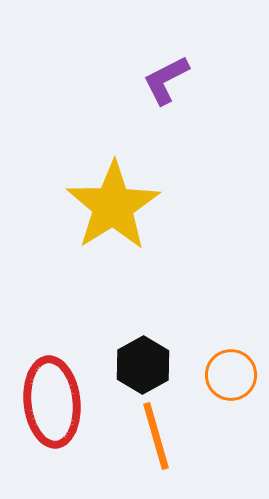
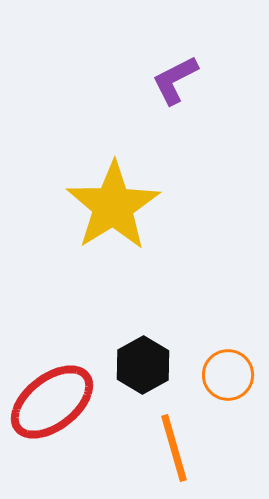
purple L-shape: moved 9 px right
orange circle: moved 3 px left
red ellipse: rotated 58 degrees clockwise
orange line: moved 18 px right, 12 px down
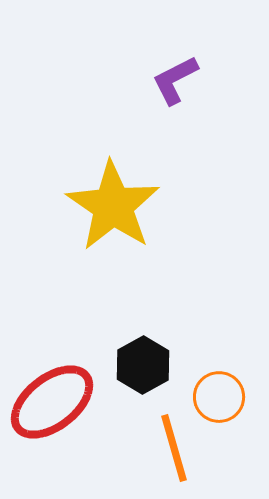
yellow star: rotated 6 degrees counterclockwise
orange circle: moved 9 px left, 22 px down
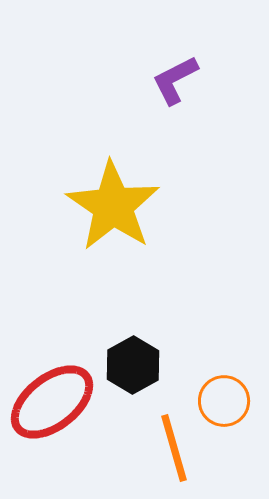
black hexagon: moved 10 px left
orange circle: moved 5 px right, 4 px down
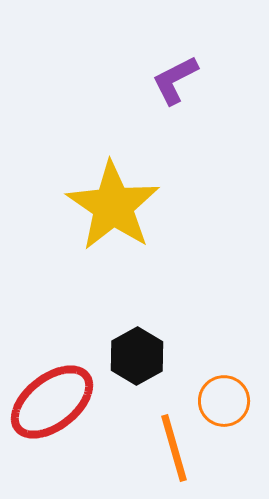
black hexagon: moved 4 px right, 9 px up
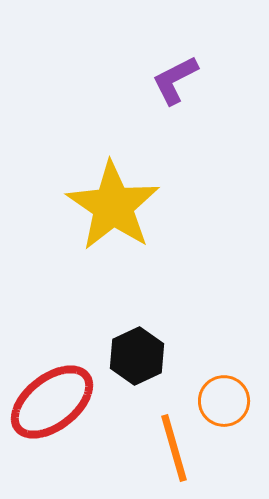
black hexagon: rotated 4 degrees clockwise
